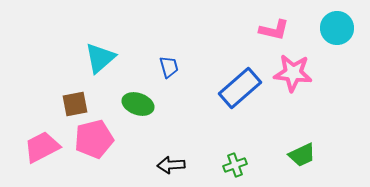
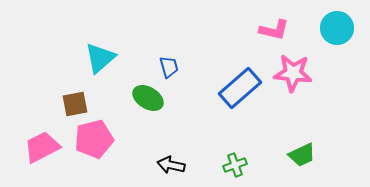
green ellipse: moved 10 px right, 6 px up; rotated 12 degrees clockwise
black arrow: rotated 16 degrees clockwise
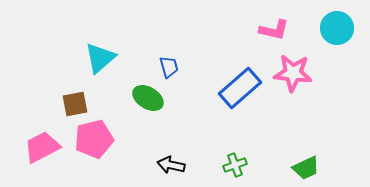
green trapezoid: moved 4 px right, 13 px down
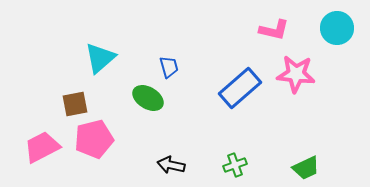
pink star: moved 3 px right, 1 px down
